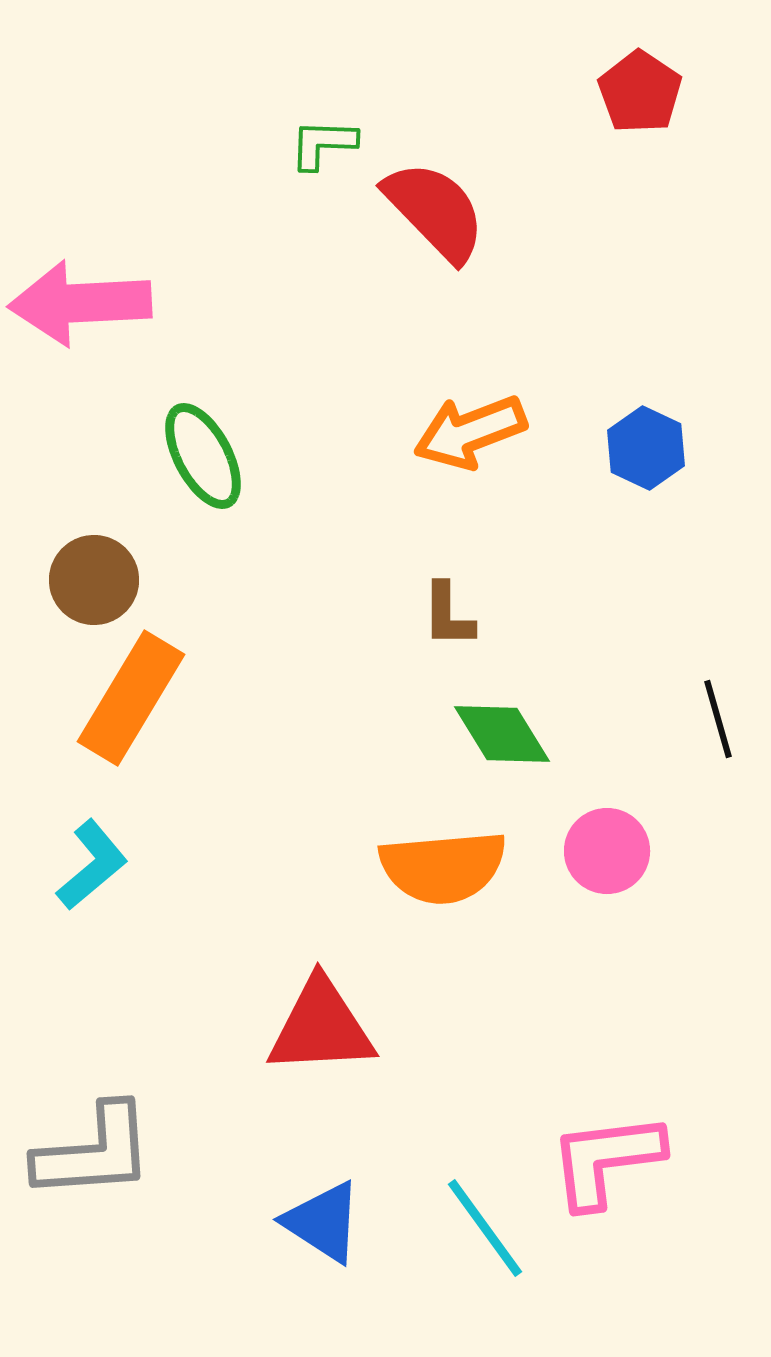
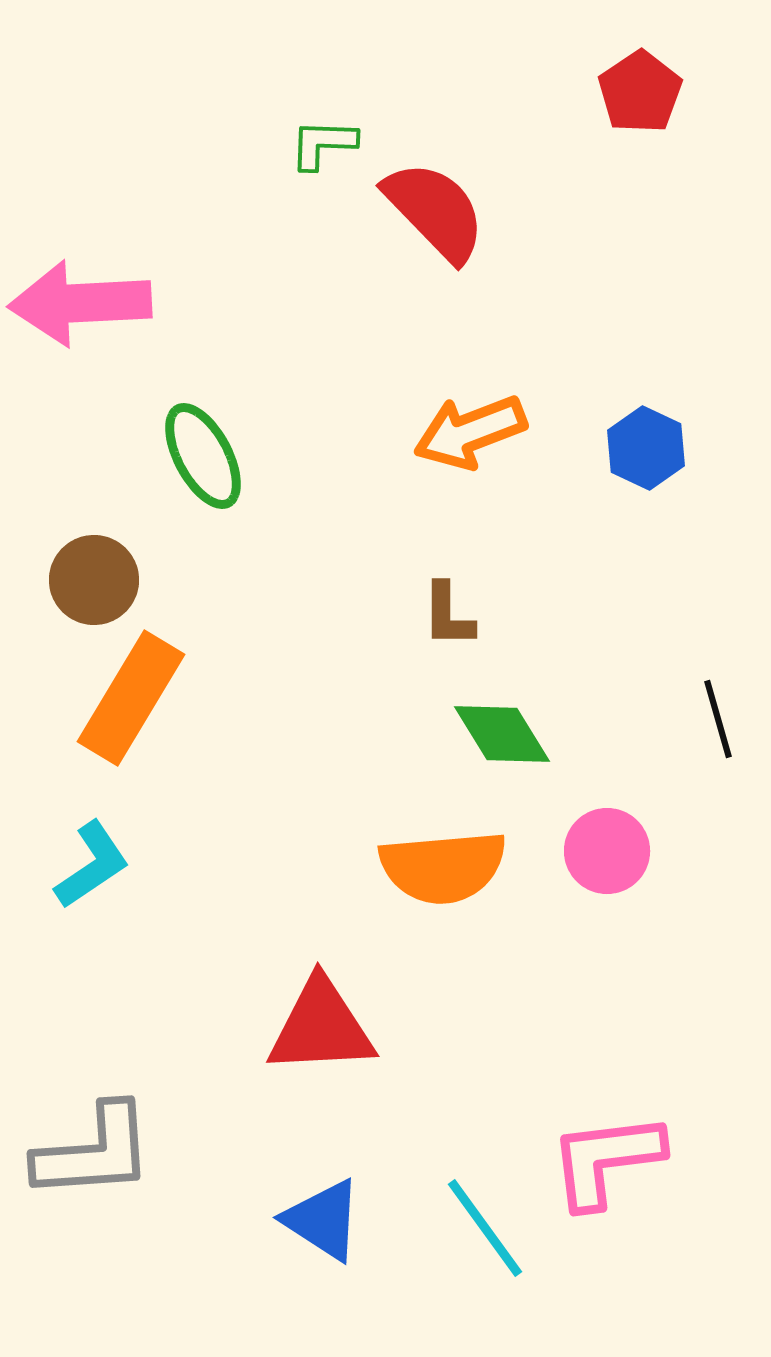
red pentagon: rotated 4 degrees clockwise
cyan L-shape: rotated 6 degrees clockwise
blue triangle: moved 2 px up
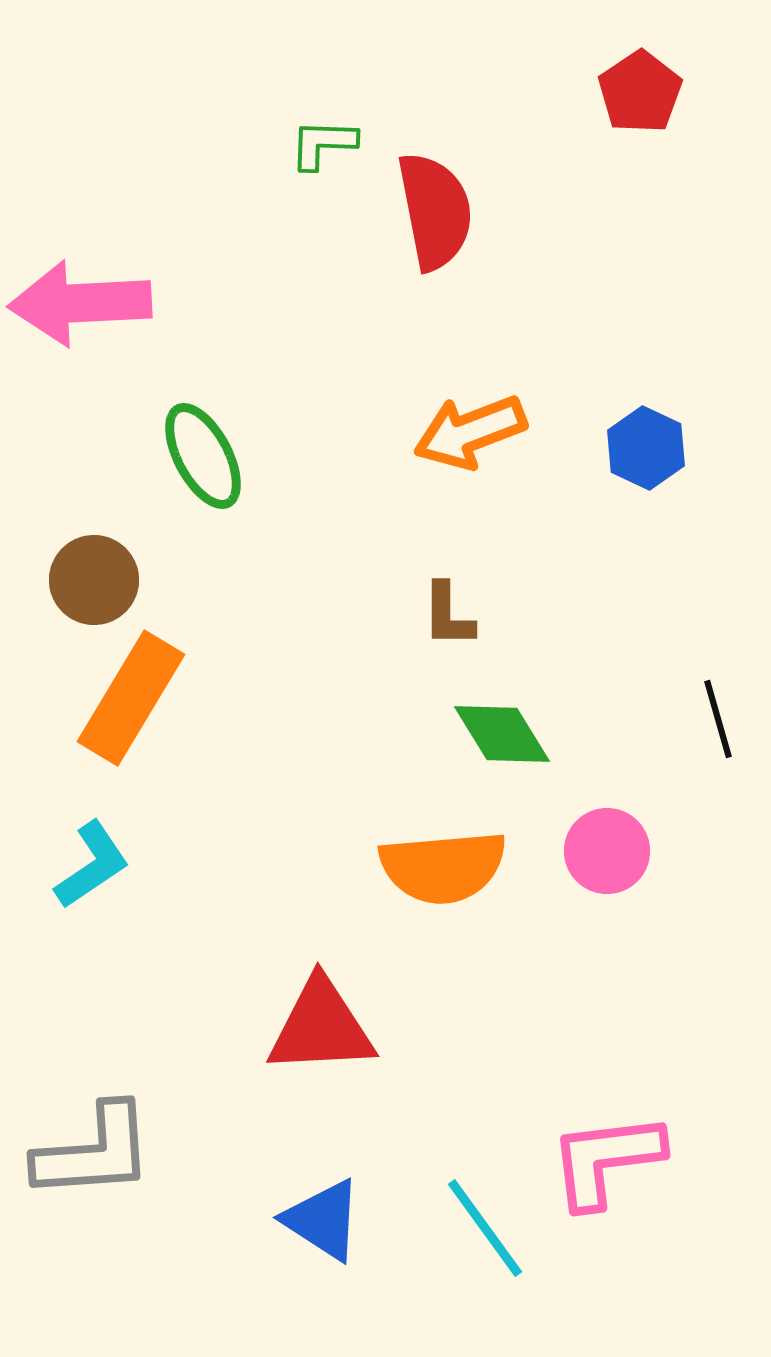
red semicircle: rotated 33 degrees clockwise
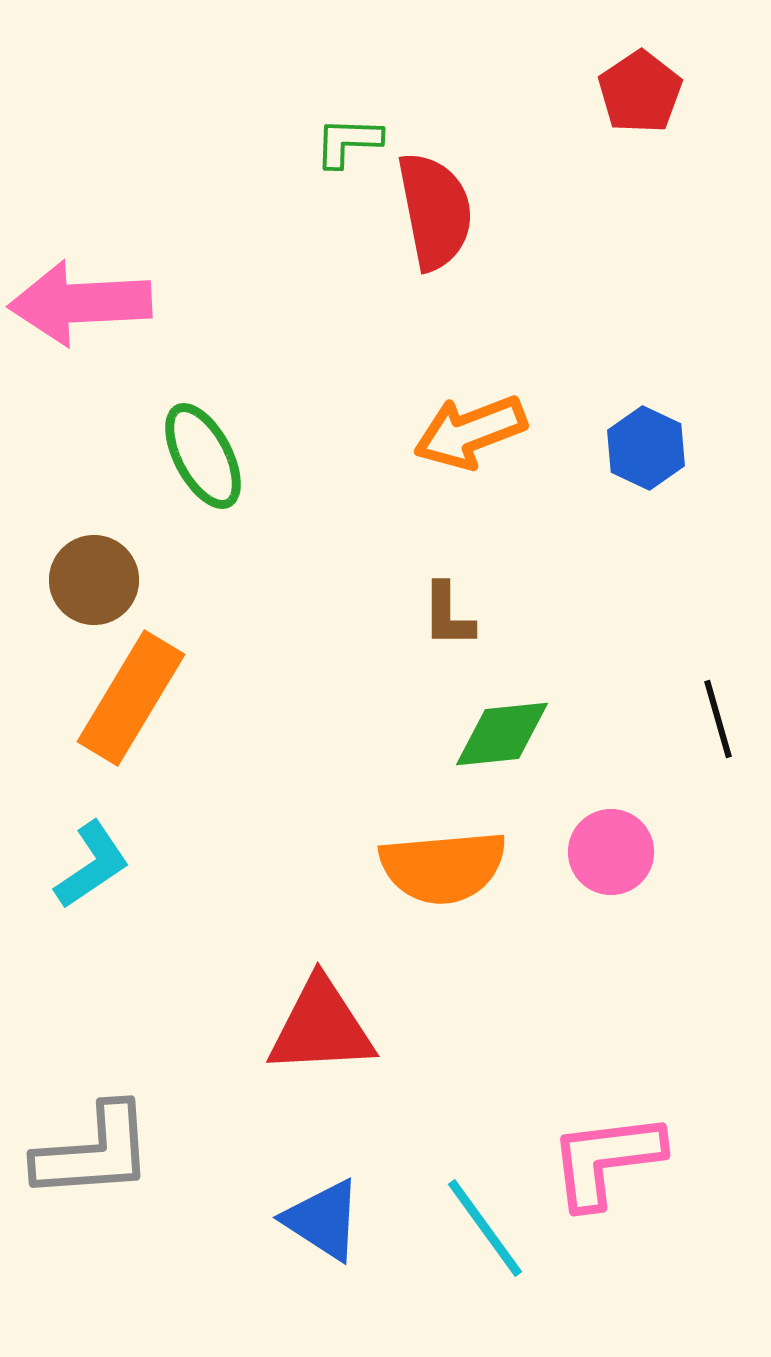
green L-shape: moved 25 px right, 2 px up
green diamond: rotated 64 degrees counterclockwise
pink circle: moved 4 px right, 1 px down
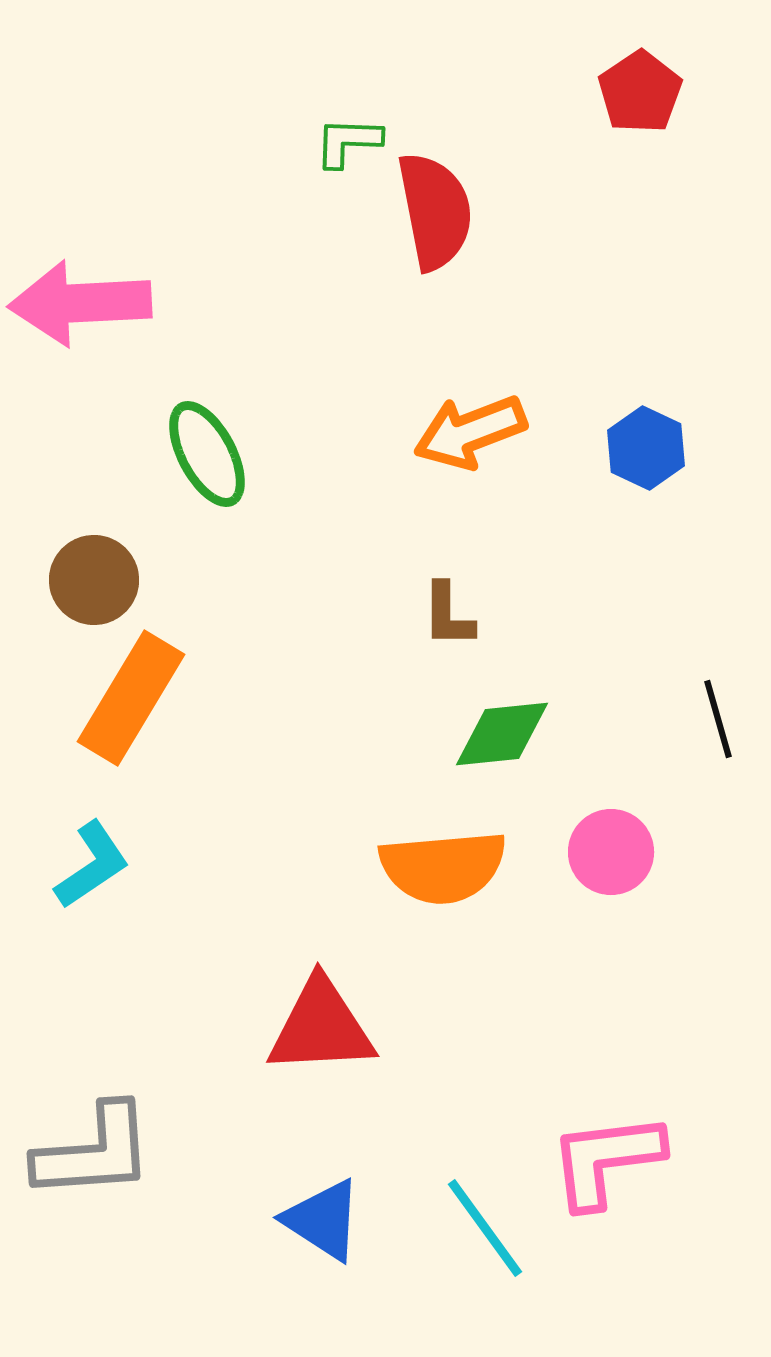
green ellipse: moved 4 px right, 2 px up
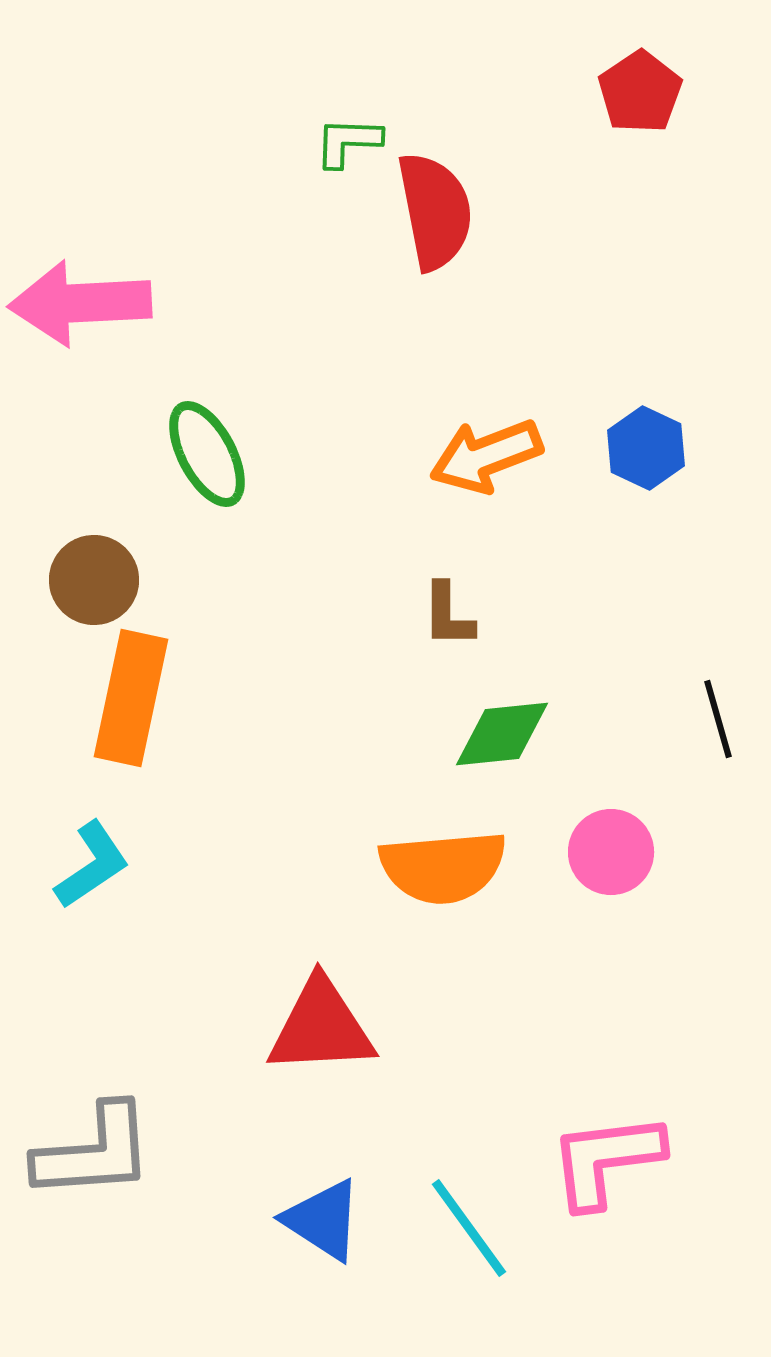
orange arrow: moved 16 px right, 24 px down
orange rectangle: rotated 19 degrees counterclockwise
cyan line: moved 16 px left
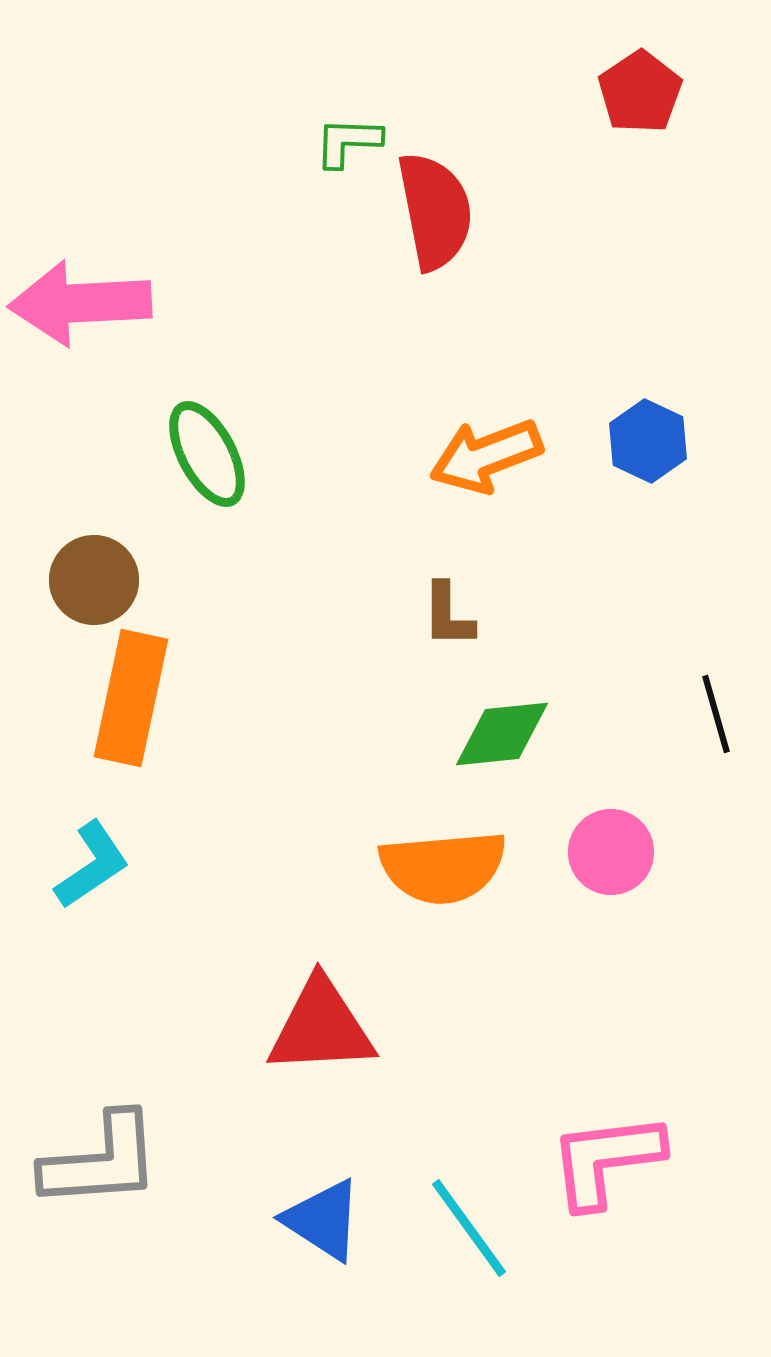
blue hexagon: moved 2 px right, 7 px up
black line: moved 2 px left, 5 px up
gray L-shape: moved 7 px right, 9 px down
